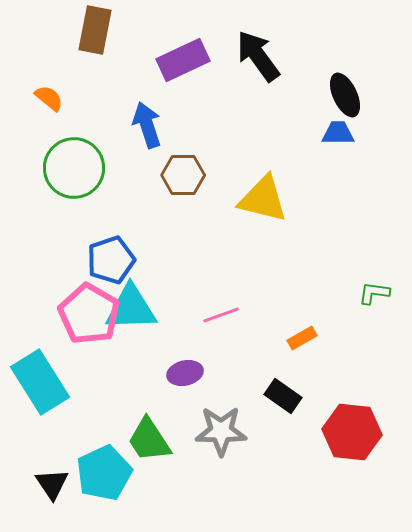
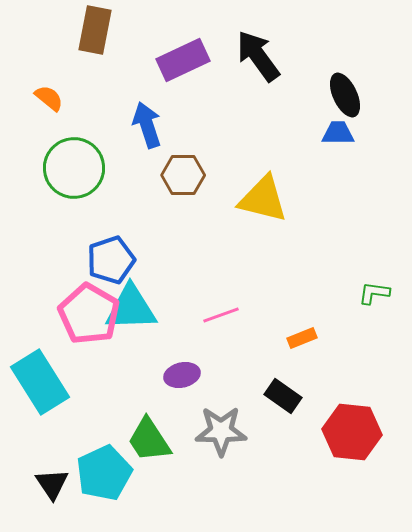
orange rectangle: rotated 8 degrees clockwise
purple ellipse: moved 3 px left, 2 px down
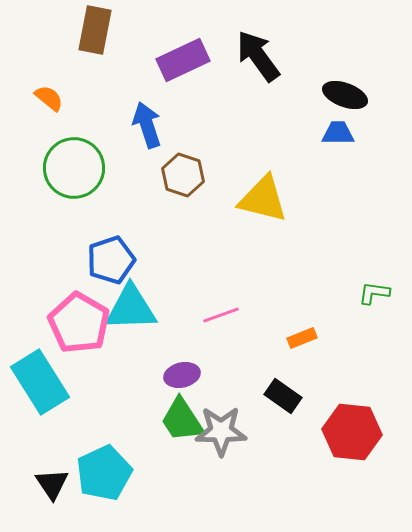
black ellipse: rotated 45 degrees counterclockwise
brown hexagon: rotated 18 degrees clockwise
pink pentagon: moved 10 px left, 9 px down
green trapezoid: moved 33 px right, 20 px up
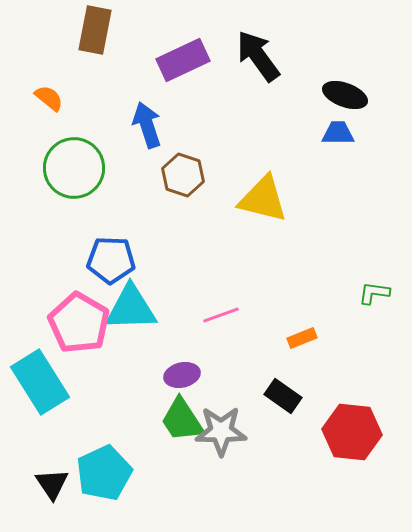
blue pentagon: rotated 21 degrees clockwise
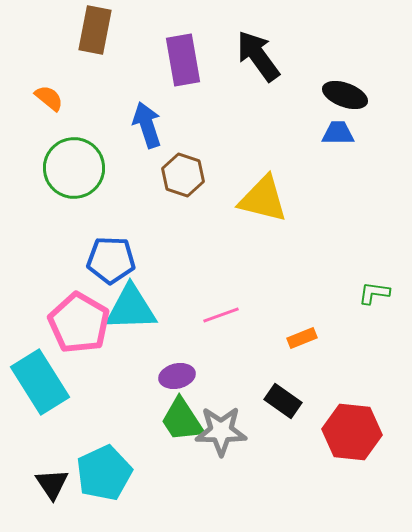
purple rectangle: rotated 75 degrees counterclockwise
purple ellipse: moved 5 px left, 1 px down
black rectangle: moved 5 px down
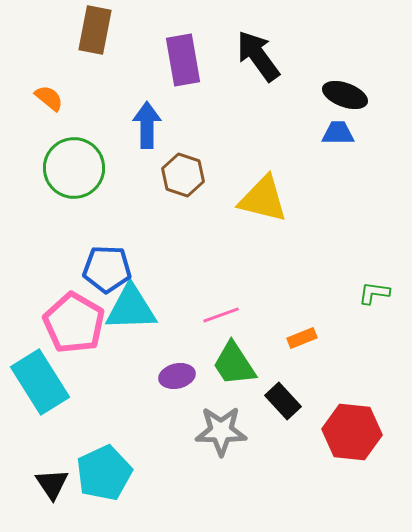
blue arrow: rotated 18 degrees clockwise
blue pentagon: moved 4 px left, 9 px down
pink pentagon: moved 5 px left
black rectangle: rotated 12 degrees clockwise
green trapezoid: moved 52 px right, 56 px up
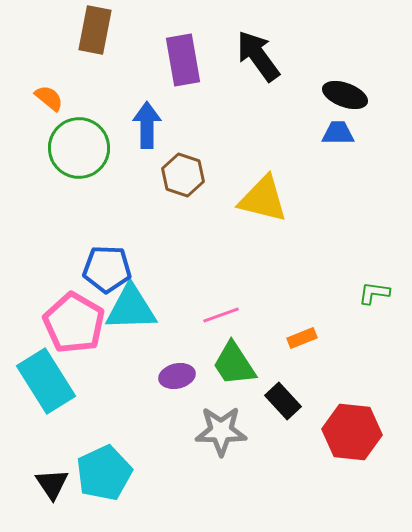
green circle: moved 5 px right, 20 px up
cyan rectangle: moved 6 px right, 1 px up
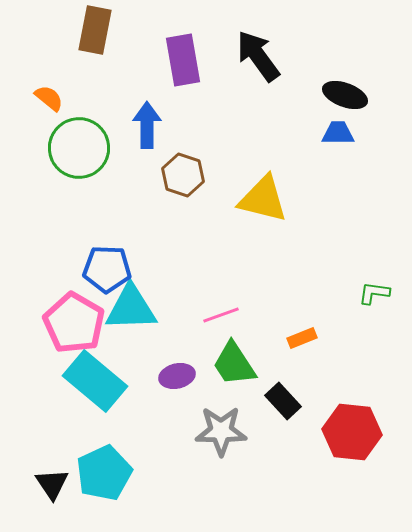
cyan rectangle: moved 49 px right; rotated 18 degrees counterclockwise
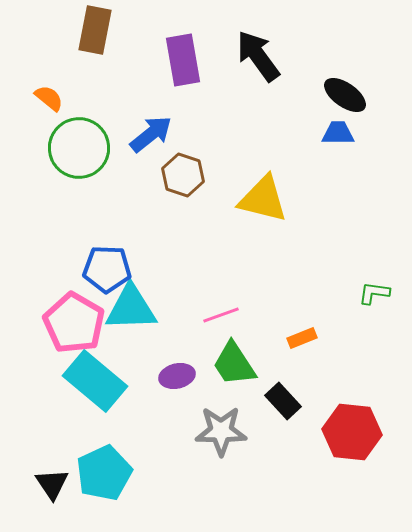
black ellipse: rotated 15 degrees clockwise
blue arrow: moved 4 px right, 9 px down; rotated 51 degrees clockwise
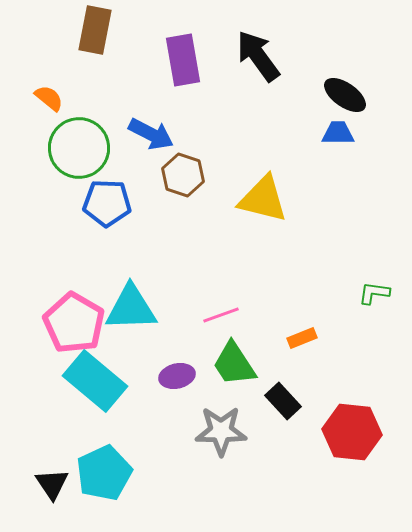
blue arrow: rotated 66 degrees clockwise
blue pentagon: moved 66 px up
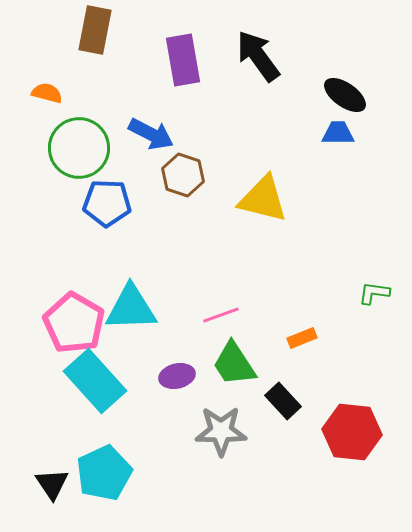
orange semicircle: moved 2 px left, 5 px up; rotated 24 degrees counterclockwise
cyan rectangle: rotated 8 degrees clockwise
